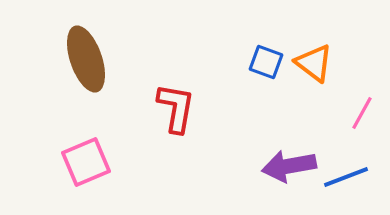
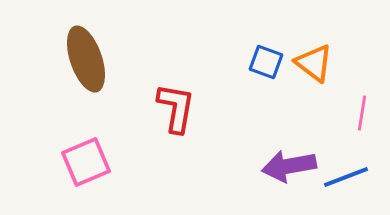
pink line: rotated 20 degrees counterclockwise
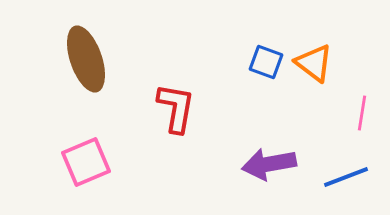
purple arrow: moved 20 px left, 2 px up
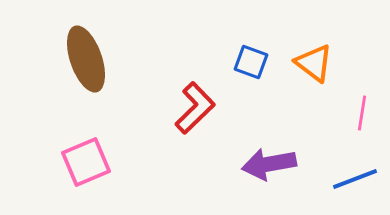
blue square: moved 15 px left
red L-shape: moved 19 px right; rotated 36 degrees clockwise
blue line: moved 9 px right, 2 px down
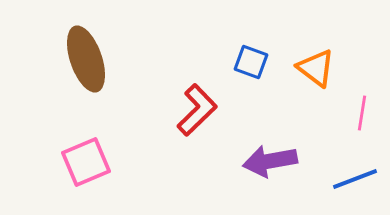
orange triangle: moved 2 px right, 5 px down
red L-shape: moved 2 px right, 2 px down
purple arrow: moved 1 px right, 3 px up
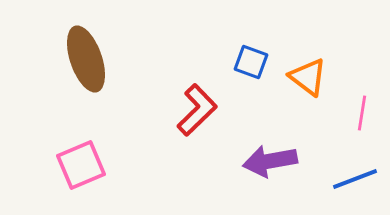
orange triangle: moved 8 px left, 9 px down
pink square: moved 5 px left, 3 px down
